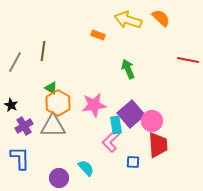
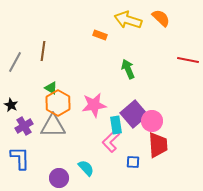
orange rectangle: moved 2 px right
purple square: moved 3 px right
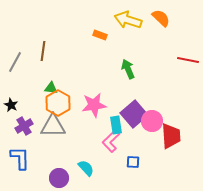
green triangle: rotated 24 degrees counterclockwise
red trapezoid: moved 13 px right, 9 px up
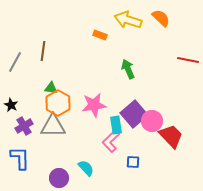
red trapezoid: rotated 40 degrees counterclockwise
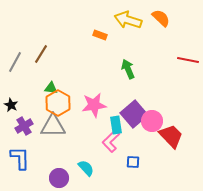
brown line: moved 2 px left, 3 px down; rotated 24 degrees clockwise
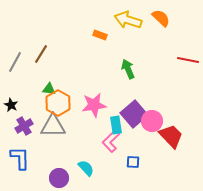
green triangle: moved 2 px left, 1 px down
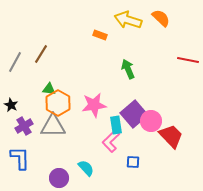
pink circle: moved 1 px left
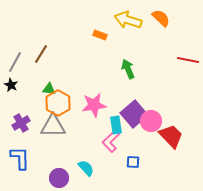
black star: moved 20 px up
purple cross: moved 3 px left, 3 px up
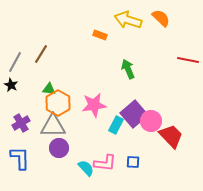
cyan rectangle: rotated 36 degrees clockwise
pink L-shape: moved 6 px left, 22 px down; rotated 130 degrees counterclockwise
purple circle: moved 30 px up
